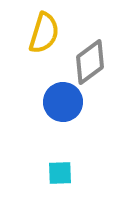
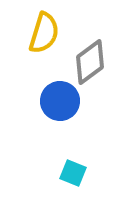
blue circle: moved 3 px left, 1 px up
cyan square: moved 13 px right; rotated 24 degrees clockwise
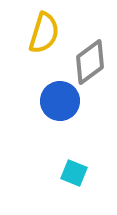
cyan square: moved 1 px right
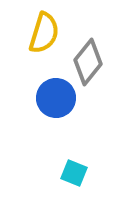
gray diamond: moved 2 px left; rotated 15 degrees counterclockwise
blue circle: moved 4 px left, 3 px up
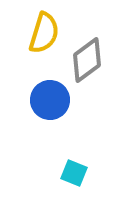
gray diamond: moved 1 px left, 2 px up; rotated 15 degrees clockwise
blue circle: moved 6 px left, 2 px down
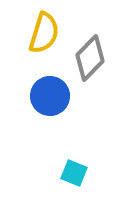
gray diamond: moved 3 px right, 2 px up; rotated 9 degrees counterclockwise
blue circle: moved 4 px up
